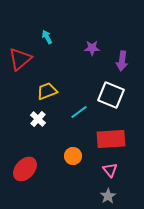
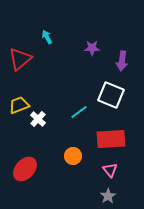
yellow trapezoid: moved 28 px left, 14 px down
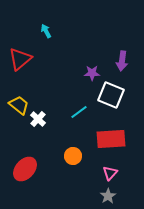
cyan arrow: moved 1 px left, 6 px up
purple star: moved 25 px down
yellow trapezoid: rotated 60 degrees clockwise
pink triangle: moved 3 px down; rotated 21 degrees clockwise
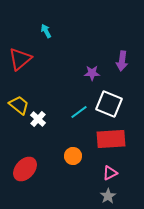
white square: moved 2 px left, 9 px down
pink triangle: rotated 21 degrees clockwise
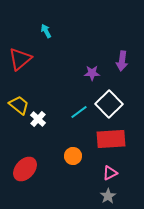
white square: rotated 24 degrees clockwise
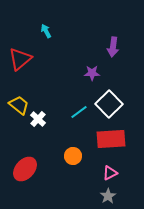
purple arrow: moved 9 px left, 14 px up
